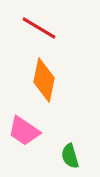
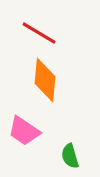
red line: moved 5 px down
orange diamond: moved 1 px right; rotated 6 degrees counterclockwise
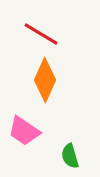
red line: moved 2 px right, 1 px down
orange diamond: rotated 18 degrees clockwise
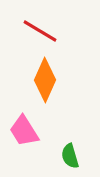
red line: moved 1 px left, 3 px up
pink trapezoid: rotated 24 degrees clockwise
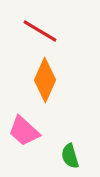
pink trapezoid: rotated 16 degrees counterclockwise
